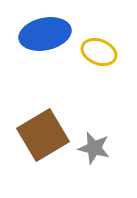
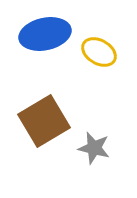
yellow ellipse: rotated 8 degrees clockwise
brown square: moved 1 px right, 14 px up
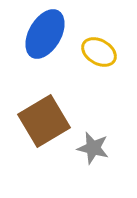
blue ellipse: rotated 48 degrees counterclockwise
gray star: moved 1 px left
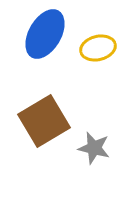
yellow ellipse: moved 1 px left, 4 px up; rotated 44 degrees counterclockwise
gray star: moved 1 px right
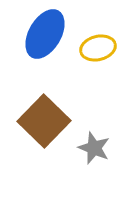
brown square: rotated 15 degrees counterclockwise
gray star: rotated 8 degrees clockwise
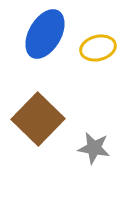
brown square: moved 6 px left, 2 px up
gray star: rotated 12 degrees counterclockwise
